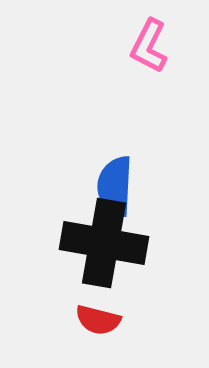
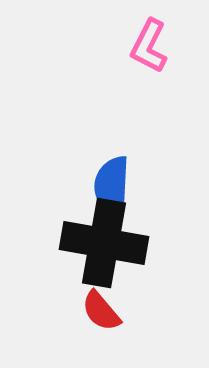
blue semicircle: moved 3 px left
red semicircle: moved 3 px right, 9 px up; rotated 36 degrees clockwise
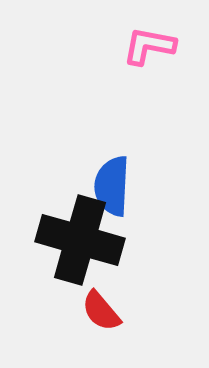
pink L-shape: rotated 74 degrees clockwise
black cross: moved 24 px left, 3 px up; rotated 6 degrees clockwise
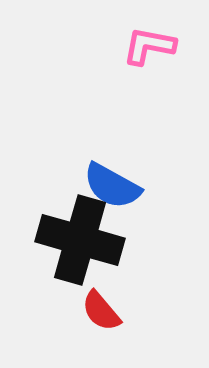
blue semicircle: rotated 64 degrees counterclockwise
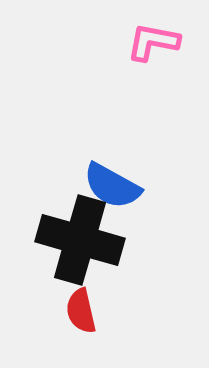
pink L-shape: moved 4 px right, 4 px up
red semicircle: moved 20 px left; rotated 27 degrees clockwise
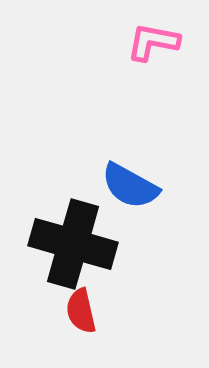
blue semicircle: moved 18 px right
black cross: moved 7 px left, 4 px down
